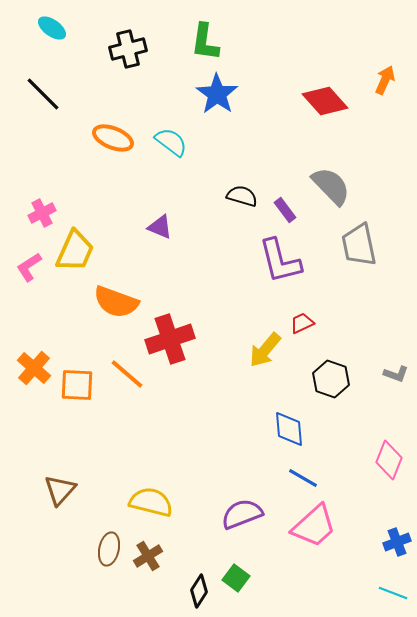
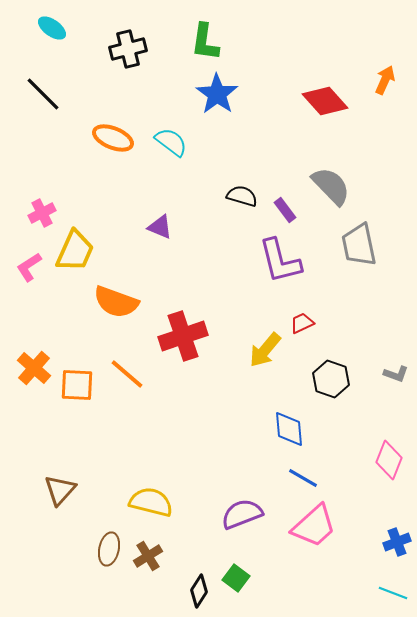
red cross: moved 13 px right, 3 px up
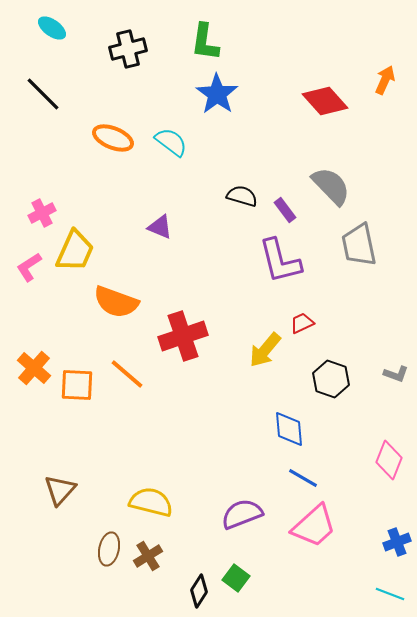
cyan line: moved 3 px left, 1 px down
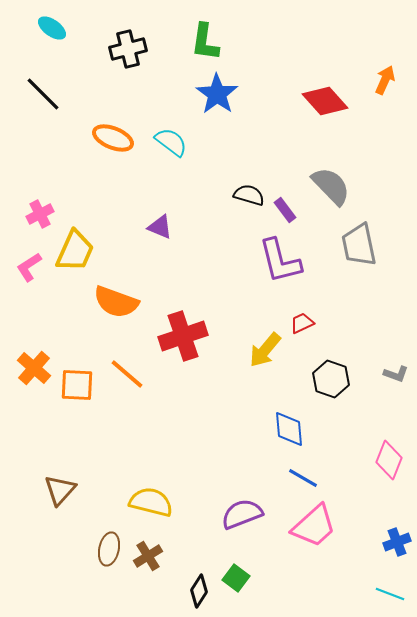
black semicircle: moved 7 px right, 1 px up
pink cross: moved 2 px left, 1 px down
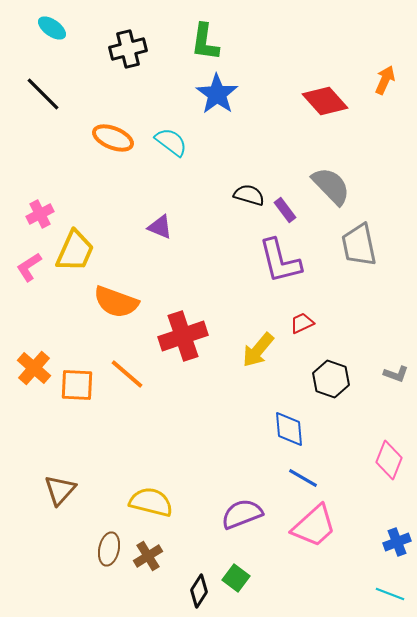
yellow arrow: moved 7 px left
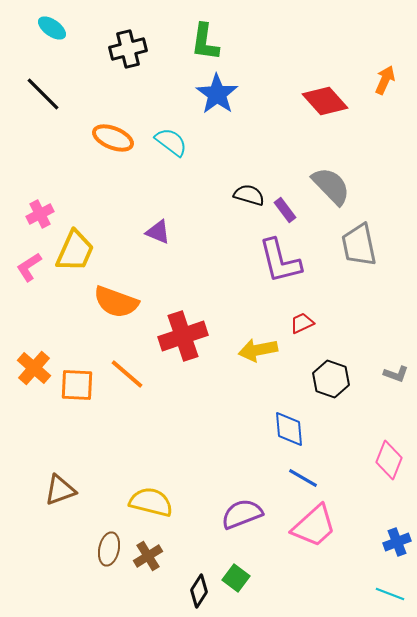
purple triangle: moved 2 px left, 5 px down
yellow arrow: rotated 39 degrees clockwise
brown triangle: rotated 28 degrees clockwise
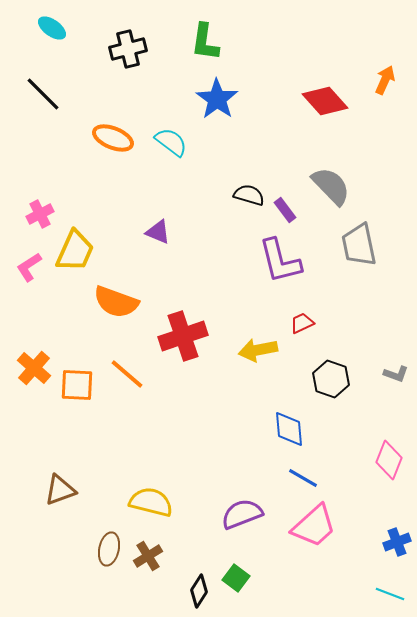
blue star: moved 5 px down
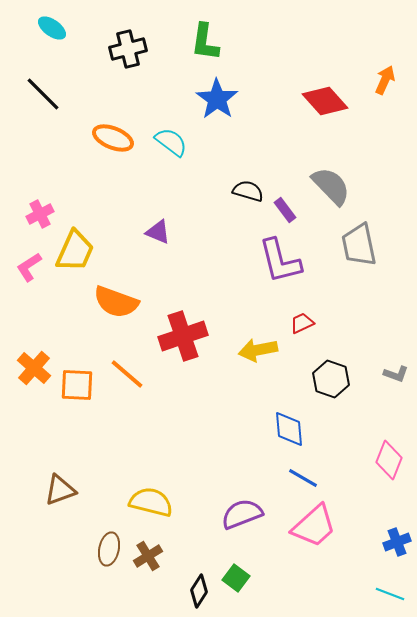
black semicircle: moved 1 px left, 4 px up
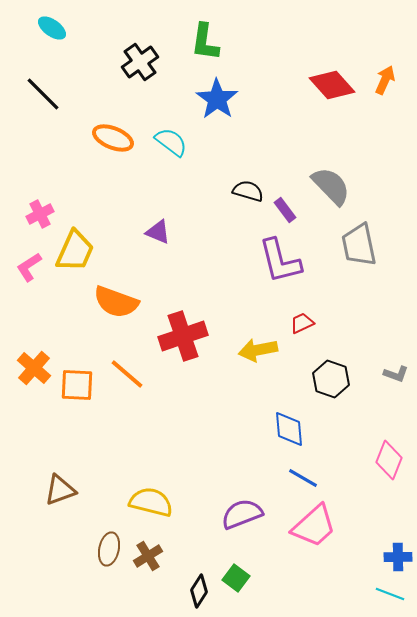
black cross: moved 12 px right, 13 px down; rotated 21 degrees counterclockwise
red diamond: moved 7 px right, 16 px up
blue cross: moved 1 px right, 15 px down; rotated 20 degrees clockwise
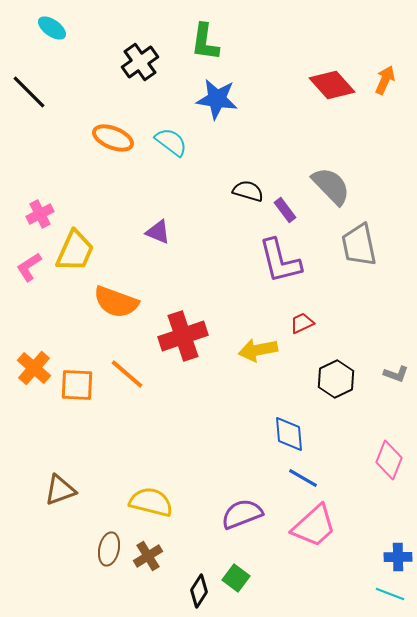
black line: moved 14 px left, 2 px up
blue star: rotated 27 degrees counterclockwise
black hexagon: moved 5 px right; rotated 15 degrees clockwise
blue diamond: moved 5 px down
